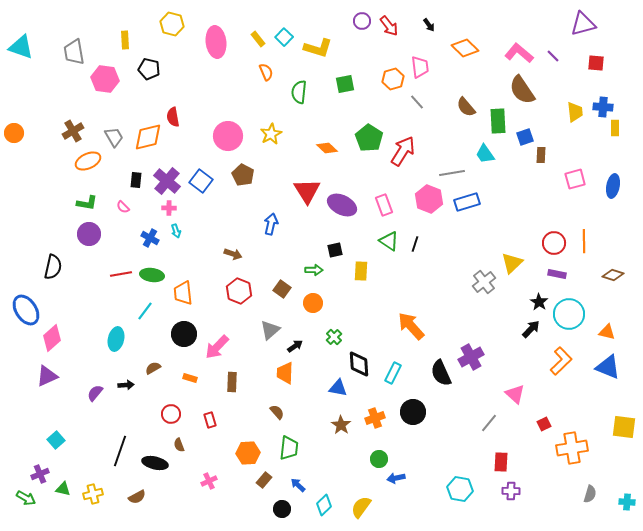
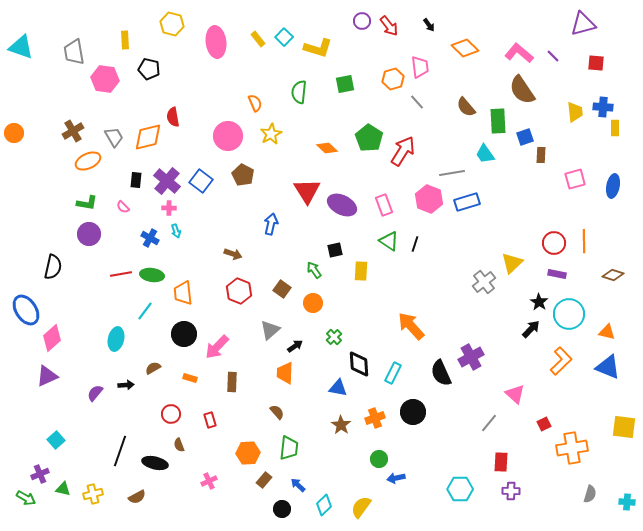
orange semicircle at (266, 72): moved 11 px left, 31 px down
green arrow at (314, 270): rotated 126 degrees counterclockwise
cyan hexagon at (460, 489): rotated 10 degrees counterclockwise
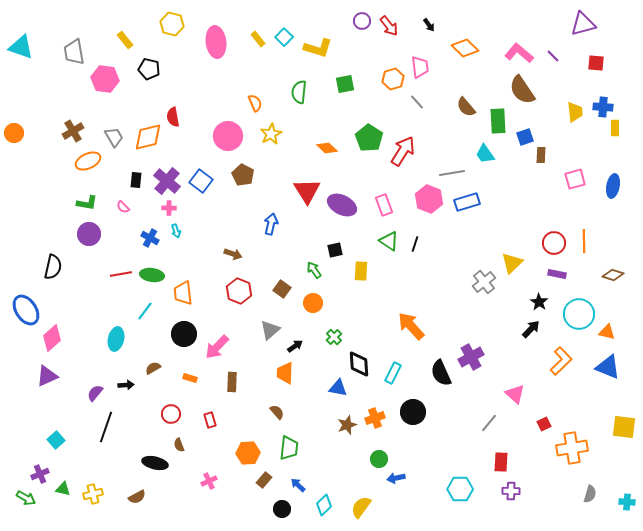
yellow rectangle at (125, 40): rotated 36 degrees counterclockwise
cyan circle at (569, 314): moved 10 px right
brown star at (341, 425): moved 6 px right; rotated 18 degrees clockwise
black line at (120, 451): moved 14 px left, 24 px up
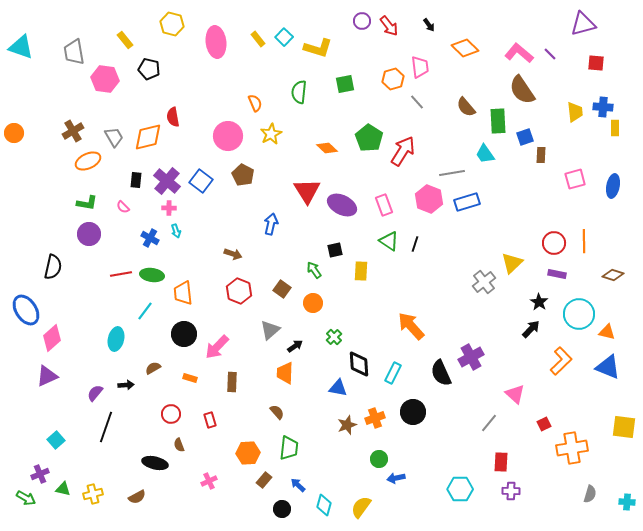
purple line at (553, 56): moved 3 px left, 2 px up
cyan diamond at (324, 505): rotated 30 degrees counterclockwise
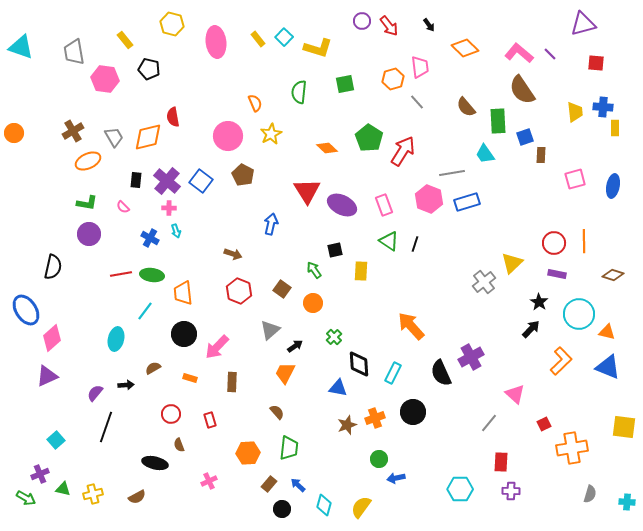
orange trapezoid at (285, 373): rotated 25 degrees clockwise
brown rectangle at (264, 480): moved 5 px right, 4 px down
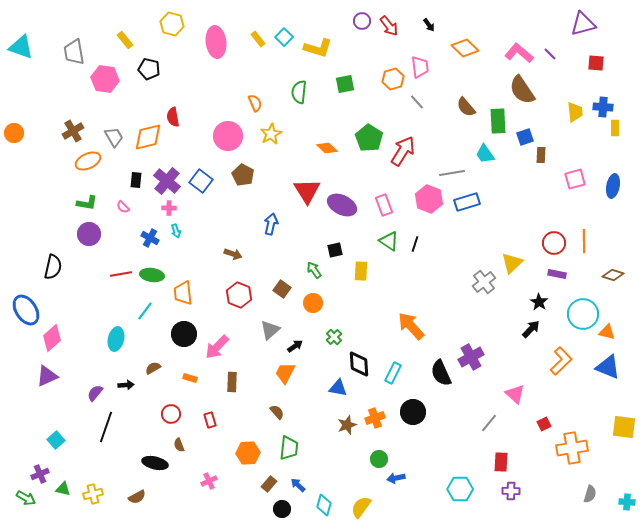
red hexagon at (239, 291): moved 4 px down
cyan circle at (579, 314): moved 4 px right
